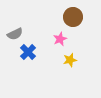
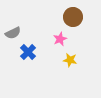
gray semicircle: moved 2 px left, 1 px up
yellow star: rotated 24 degrees clockwise
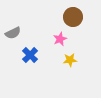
blue cross: moved 2 px right, 3 px down
yellow star: rotated 16 degrees counterclockwise
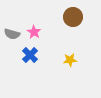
gray semicircle: moved 1 px left, 1 px down; rotated 42 degrees clockwise
pink star: moved 26 px left, 7 px up; rotated 16 degrees counterclockwise
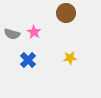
brown circle: moved 7 px left, 4 px up
blue cross: moved 2 px left, 5 px down
yellow star: moved 2 px up
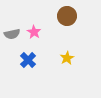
brown circle: moved 1 px right, 3 px down
gray semicircle: rotated 28 degrees counterclockwise
yellow star: moved 3 px left; rotated 24 degrees counterclockwise
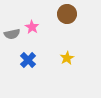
brown circle: moved 2 px up
pink star: moved 2 px left, 5 px up
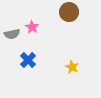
brown circle: moved 2 px right, 2 px up
yellow star: moved 5 px right, 9 px down; rotated 16 degrees counterclockwise
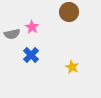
blue cross: moved 3 px right, 5 px up
